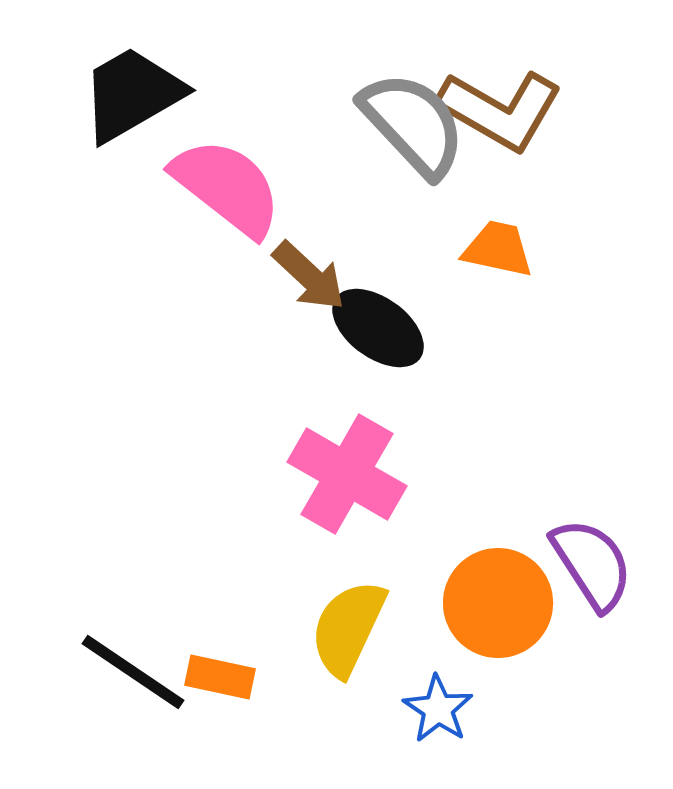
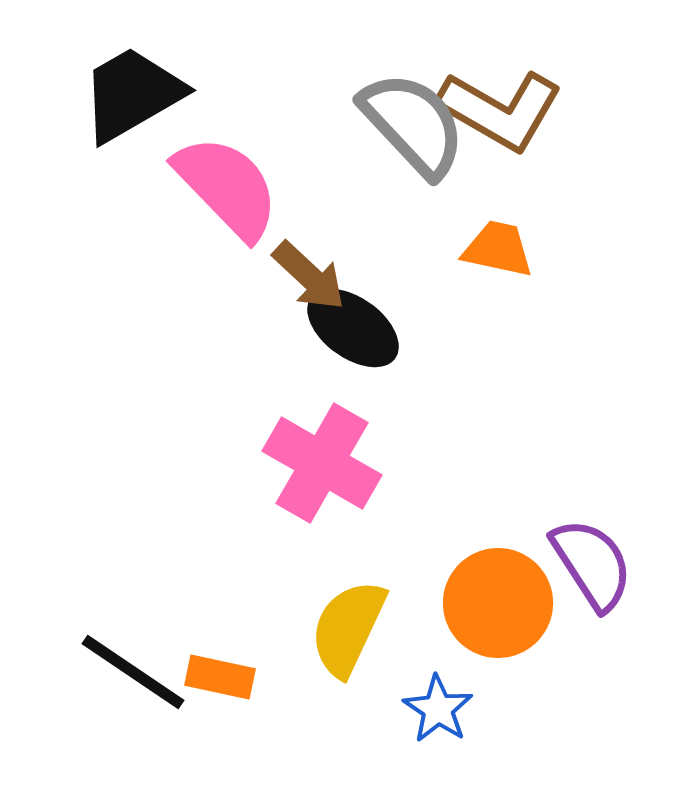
pink semicircle: rotated 8 degrees clockwise
black ellipse: moved 25 px left
pink cross: moved 25 px left, 11 px up
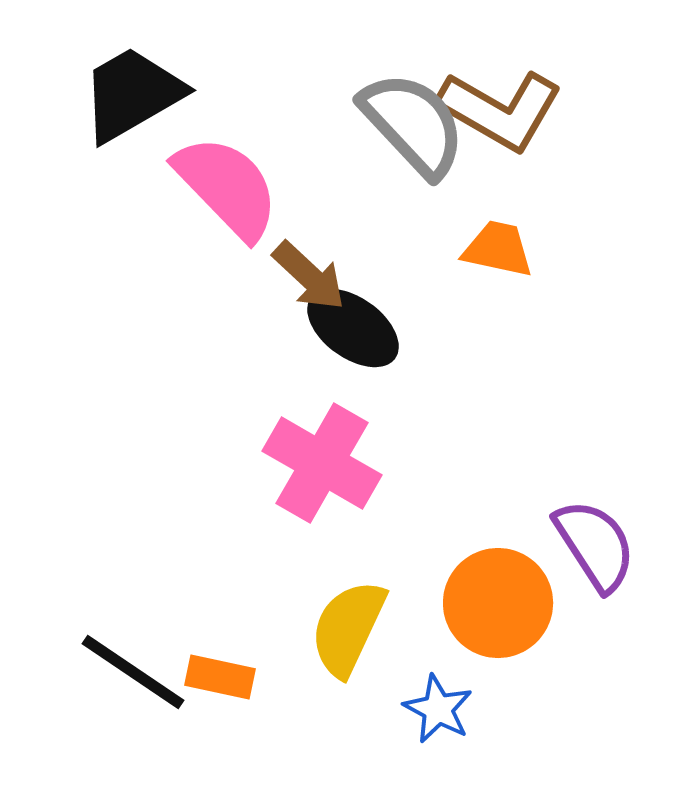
purple semicircle: moved 3 px right, 19 px up
blue star: rotated 6 degrees counterclockwise
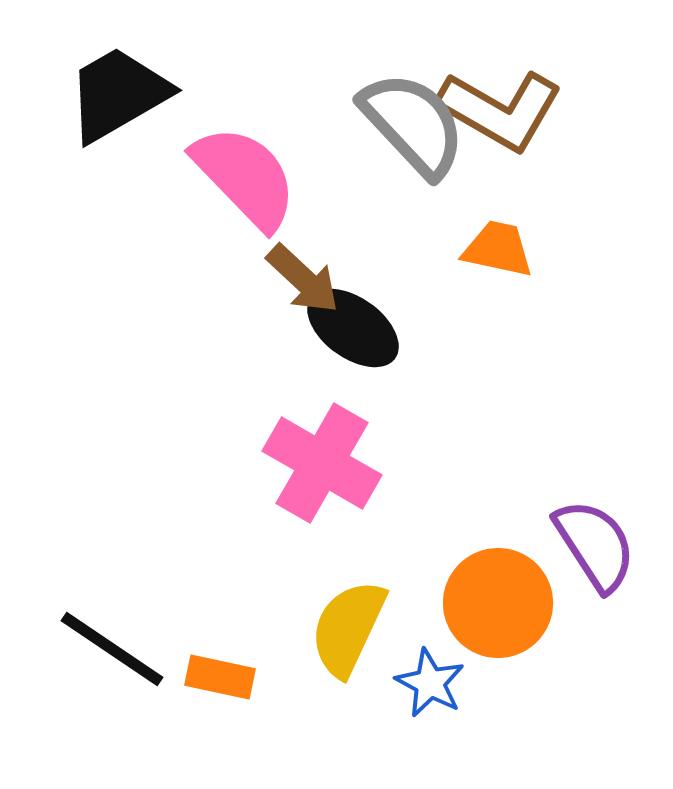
black trapezoid: moved 14 px left
pink semicircle: moved 18 px right, 10 px up
brown arrow: moved 6 px left, 3 px down
black line: moved 21 px left, 23 px up
blue star: moved 8 px left, 26 px up
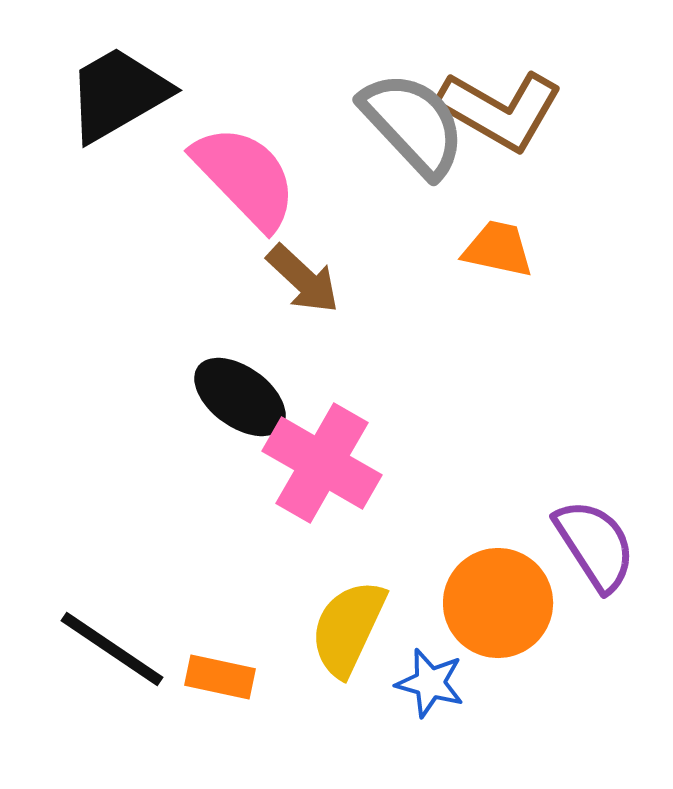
black ellipse: moved 113 px left, 69 px down
blue star: rotated 12 degrees counterclockwise
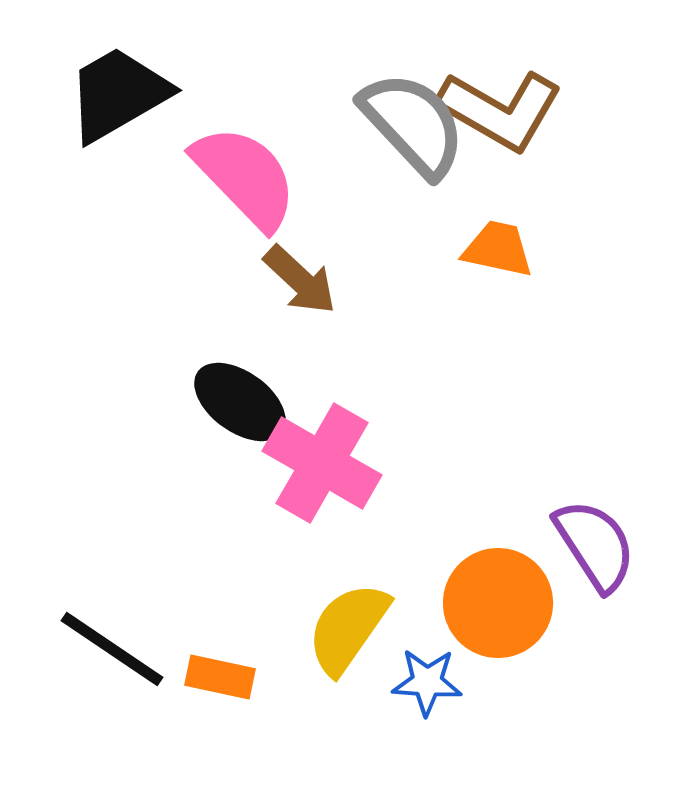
brown arrow: moved 3 px left, 1 px down
black ellipse: moved 5 px down
yellow semicircle: rotated 10 degrees clockwise
blue star: moved 3 px left, 1 px up; rotated 12 degrees counterclockwise
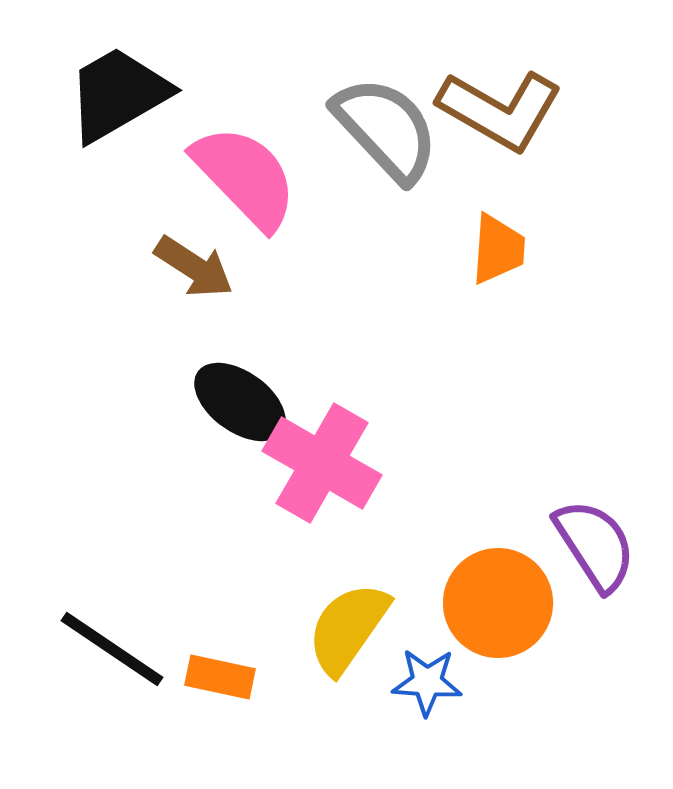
gray semicircle: moved 27 px left, 5 px down
orange trapezoid: rotated 82 degrees clockwise
brown arrow: moved 106 px left, 13 px up; rotated 10 degrees counterclockwise
